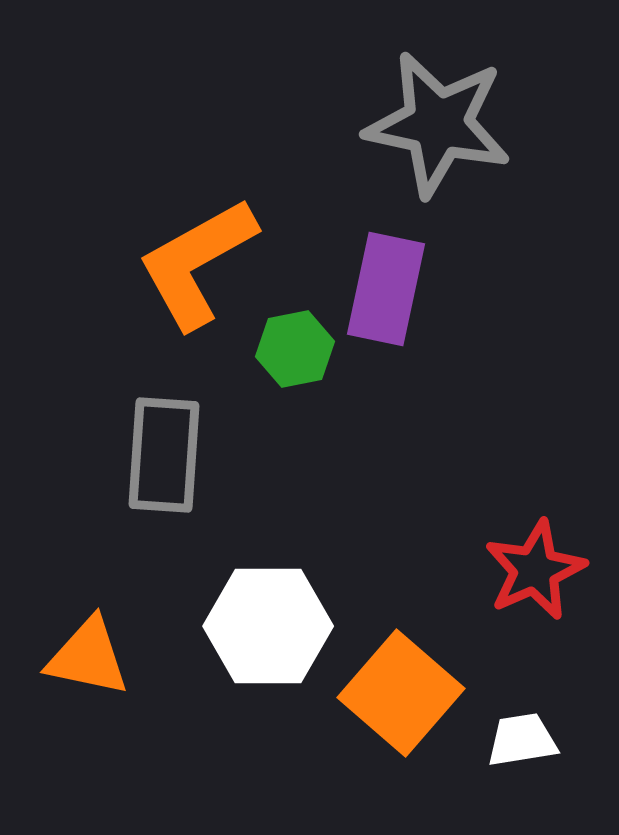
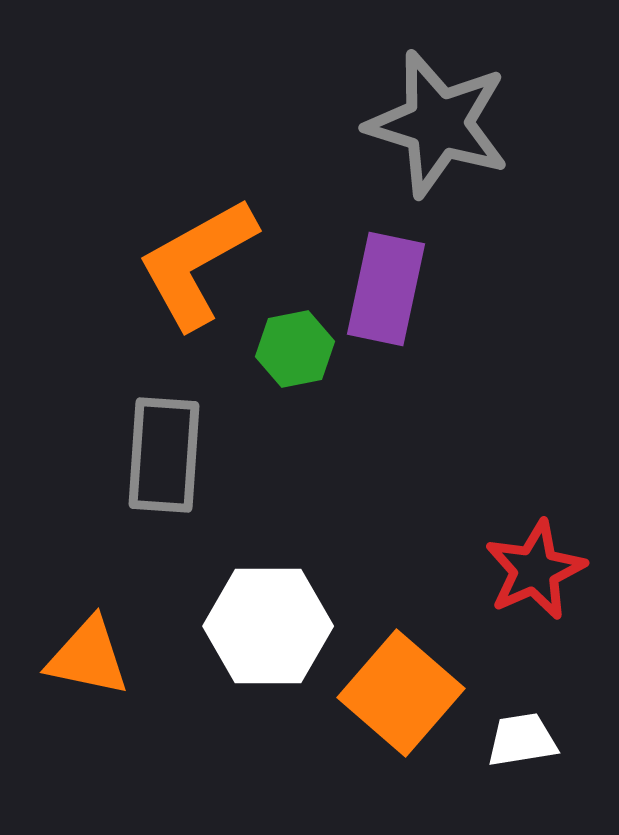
gray star: rotated 5 degrees clockwise
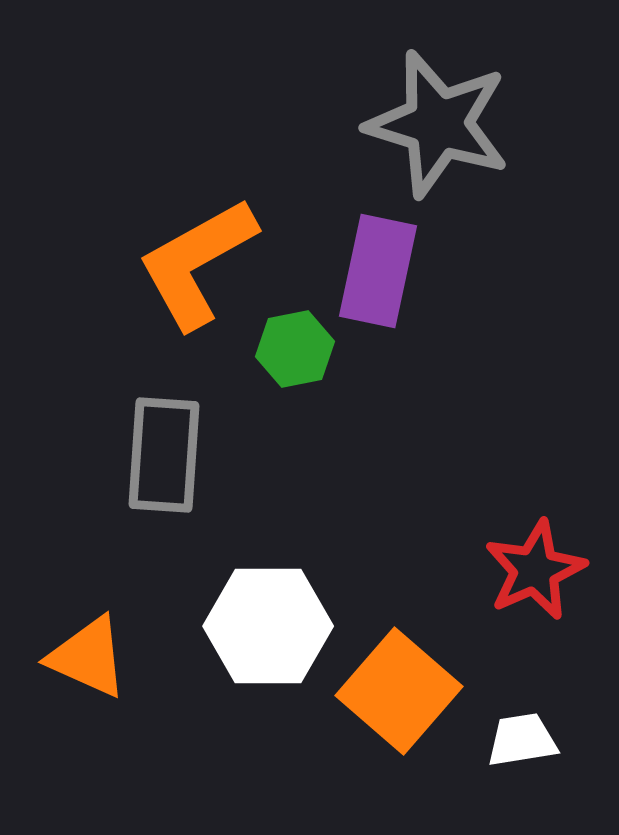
purple rectangle: moved 8 px left, 18 px up
orange triangle: rotated 12 degrees clockwise
orange square: moved 2 px left, 2 px up
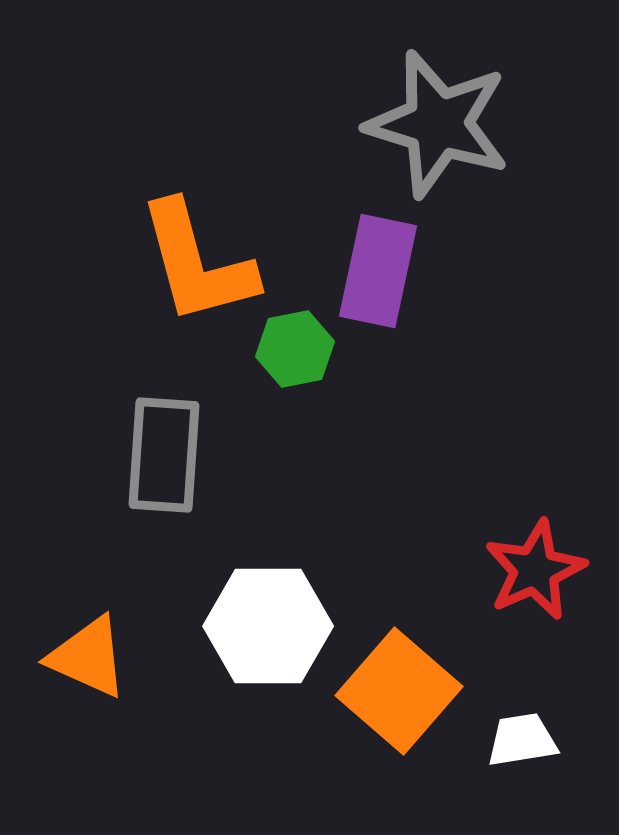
orange L-shape: rotated 76 degrees counterclockwise
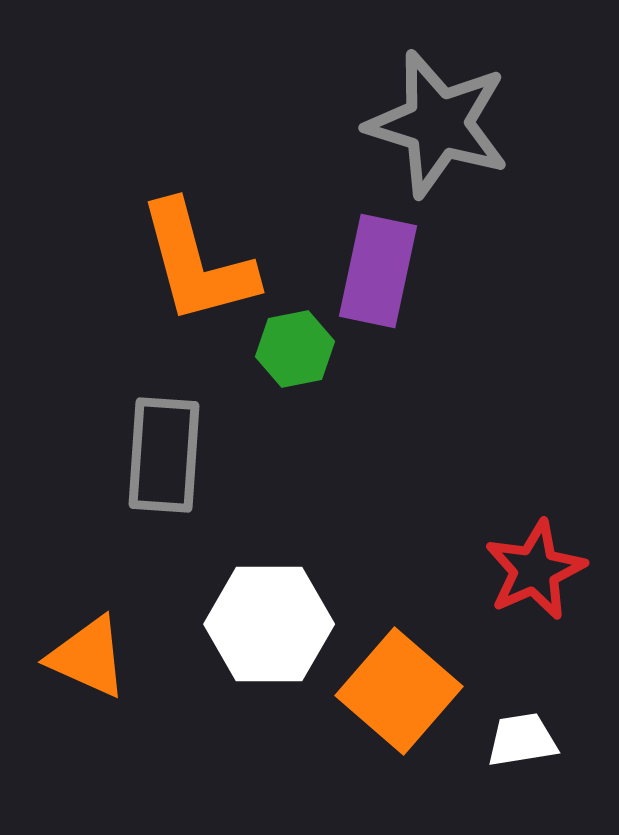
white hexagon: moved 1 px right, 2 px up
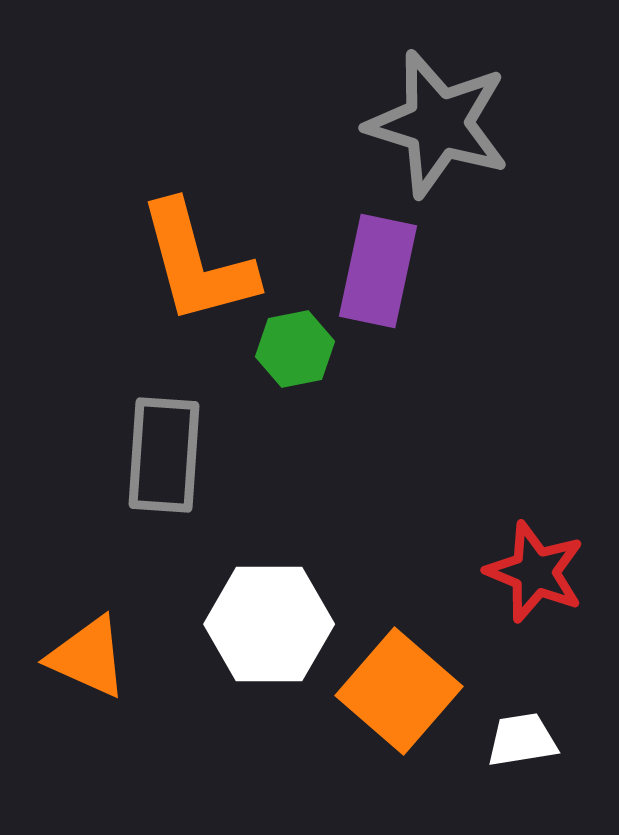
red star: moved 2 px down; rotated 26 degrees counterclockwise
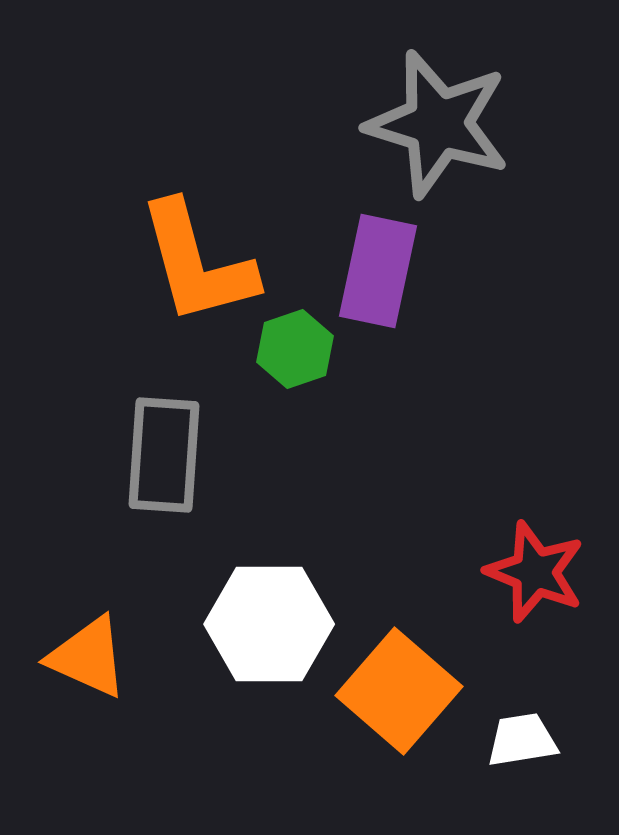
green hexagon: rotated 8 degrees counterclockwise
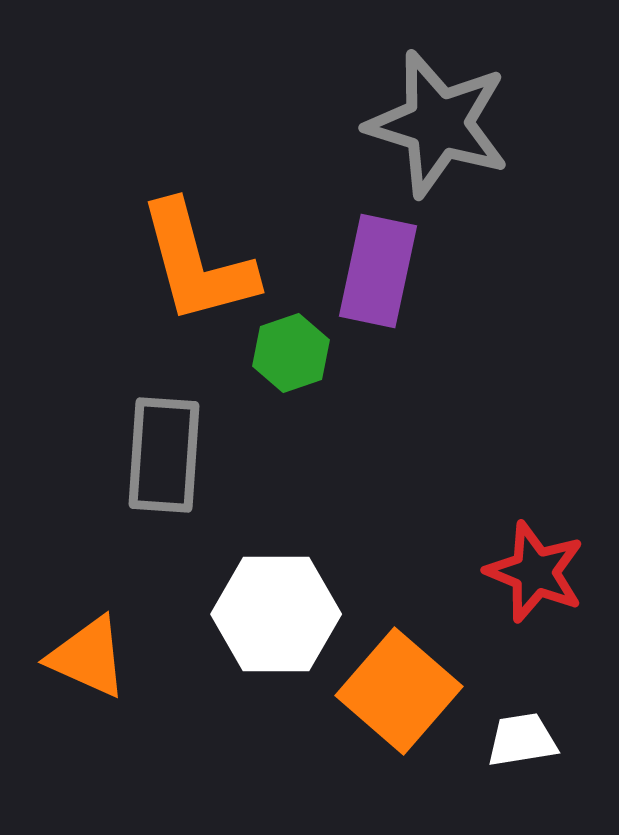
green hexagon: moved 4 px left, 4 px down
white hexagon: moved 7 px right, 10 px up
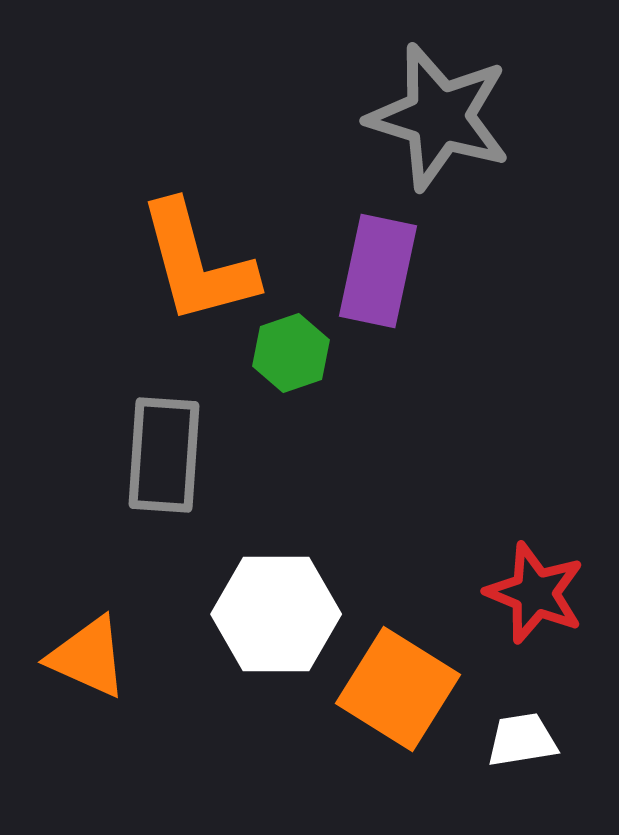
gray star: moved 1 px right, 7 px up
red star: moved 21 px down
orange square: moved 1 px left, 2 px up; rotated 9 degrees counterclockwise
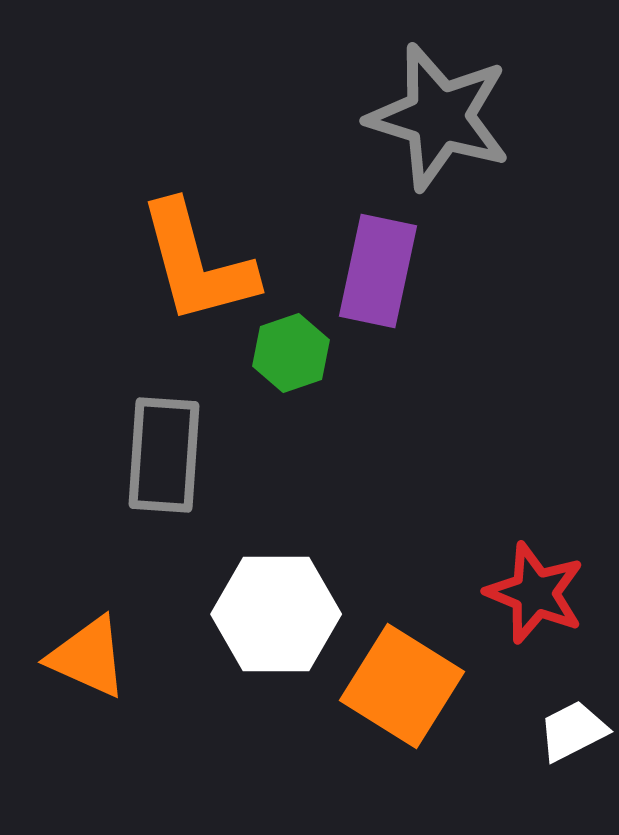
orange square: moved 4 px right, 3 px up
white trapezoid: moved 51 px right, 9 px up; rotated 18 degrees counterclockwise
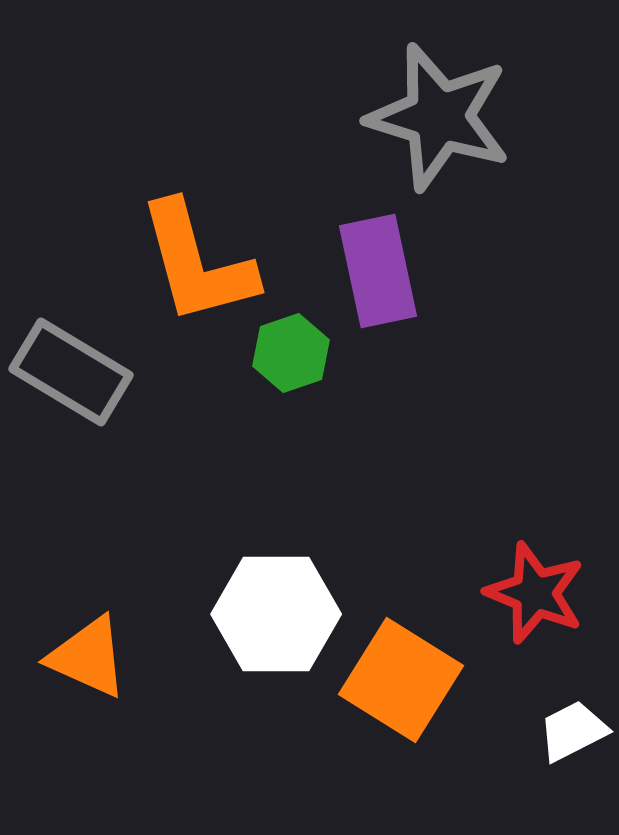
purple rectangle: rotated 24 degrees counterclockwise
gray rectangle: moved 93 px left, 83 px up; rotated 63 degrees counterclockwise
orange square: moved 1 px left, 6 px up
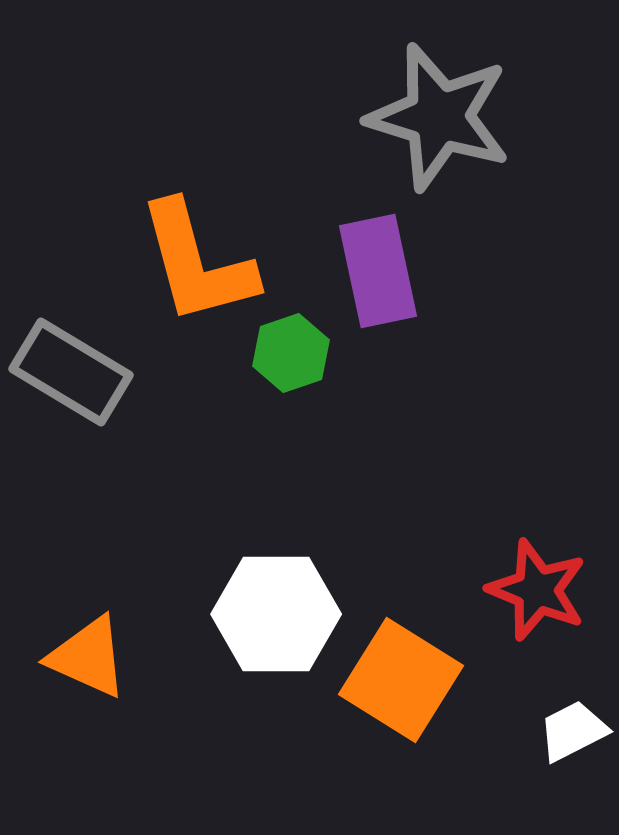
red star: moved 2 px right, 3 px up
